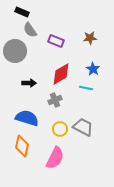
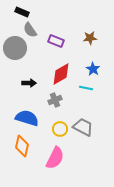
gray circle: moved 3 px up
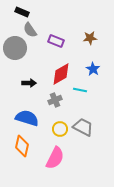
cyan line: moved 6 px left, 2 px down
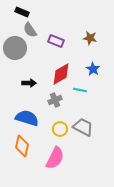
brown star: rotated 16 degrees clockwise
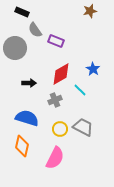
gray semicircle: moved 5 px right
brown star: moved 27 px up; rotated 24 degrees counterclockwise
cyan line: rotated 32 degrees clockwise
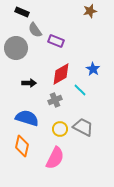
gray circle: moved 1 px right
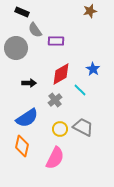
purple rectangle: rotated 21 degrees counterclockwise
gray cross: rotated 16 degrees counterclockwise
blue semicircle: rotated 130 degrees clockwise
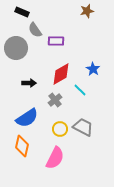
brown star: moved 3 px left
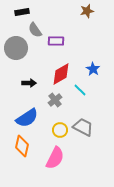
black rectangle: rotated 32 degrees counterclockwise
yellow circle: moved 1 px down
